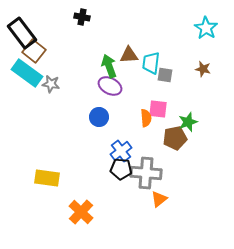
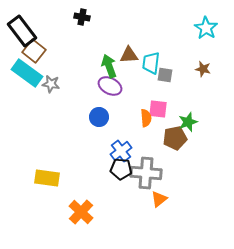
black rectangle: moved 2 px up
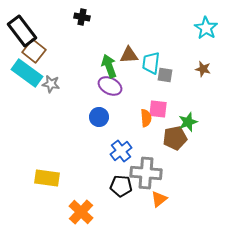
black pentagon: moved 17 px down
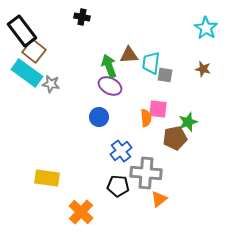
black pentagon: moved 3 px left
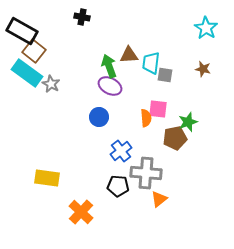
black rectangle: rotated 24 degrees counterclockwise
gray star: rotated 18 degrees clockwise
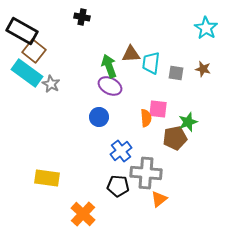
brown triangle: moved 2 px right, 1 px up
gray square: moved 11 px right, 2 px up
orange cross: moved 2 px right, 2 px down
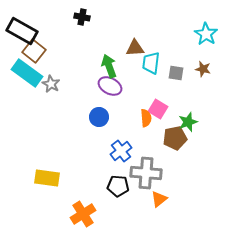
cyan star: moved 6 px down
brown triangle: moved 4 px right, 6 px up
pink square: rotated 24 degrees clockwise
orange cross: rotated 15 degrees clockwise
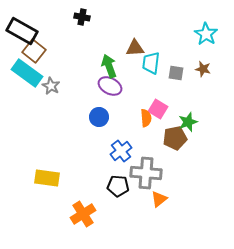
gray star: moved 2 px down
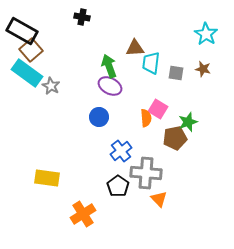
brown square: moved 3 px left, 1 px up; rotated 10 degrees clockwise
black pentagon: rotated 30 degrees clockwise
orange triangle: rotated 36 degrees counterclockwise
